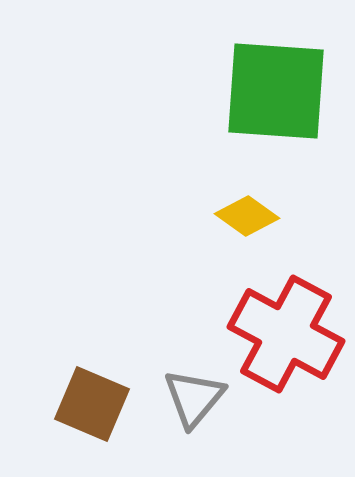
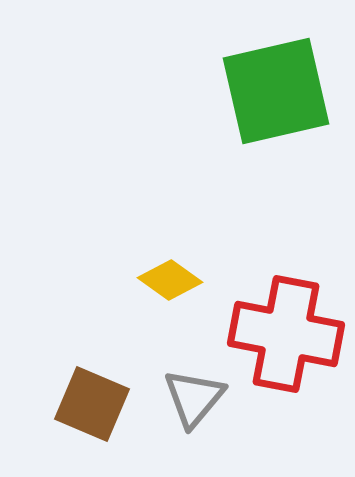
green square: rotated 17 degrees counterclockwise
yellow diamond: moved 77 px left, 64 px down
red cross: rotated 17 degrees counterclockwise
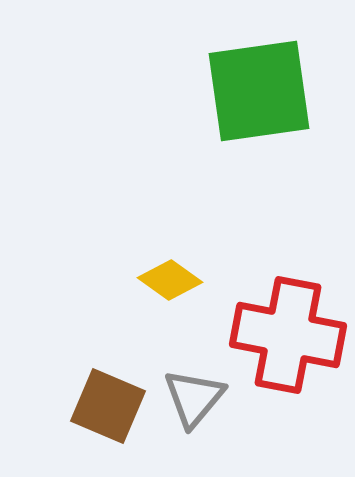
green square: moved 17 px left; rotated 5 degrees clockwise
red cross: moved 2 px right, 1 px down
brown square: moved 16 px right, 2 px down
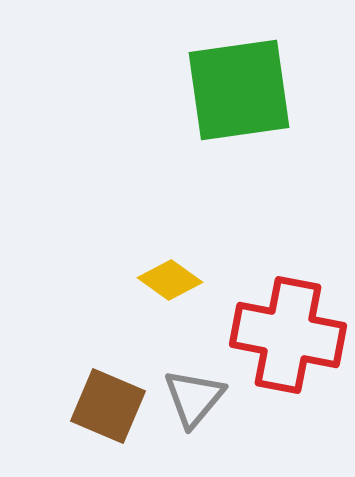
green square: moved 20 px left, 1 px up
